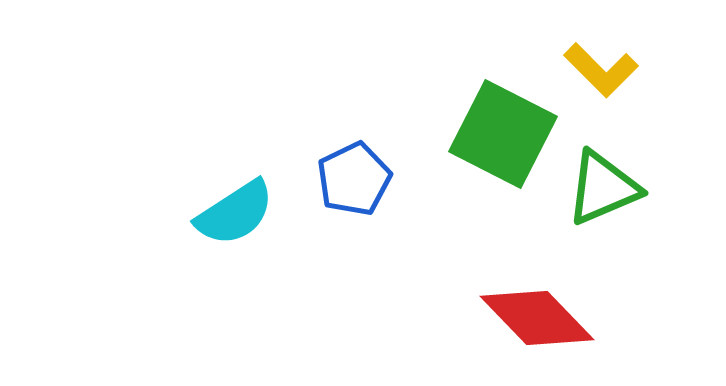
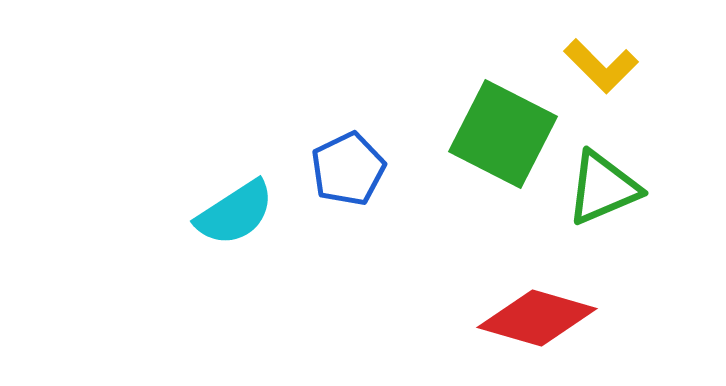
yellow L-shape: moved 4 px up
blue pentagon: moved 6 px left, 10 px up
red diamond: rotated 30 degrees counterclockwise
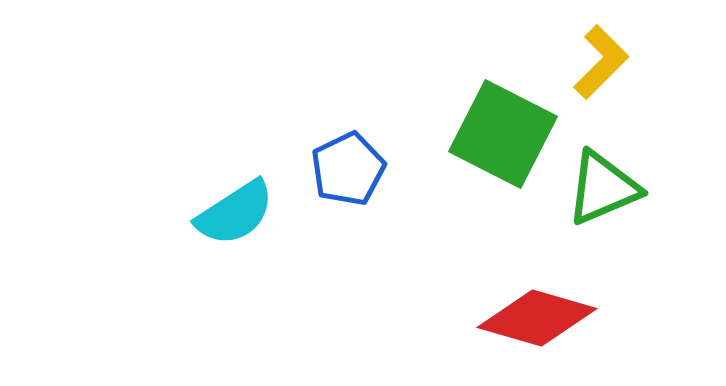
yellow L-shape: moved 4 px up; rotated 90 degrees counterclockwise
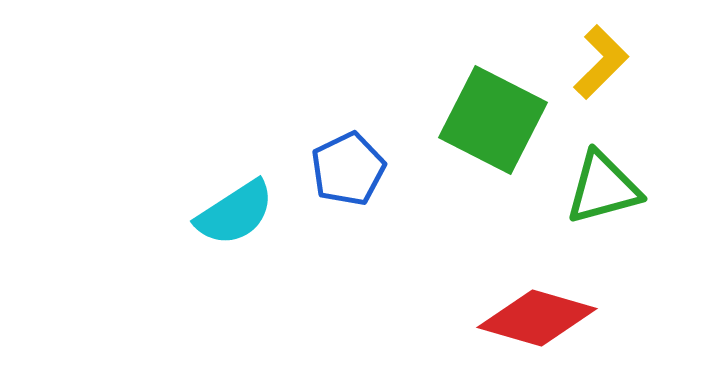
green square: moved 10 px left, 14 px up
green triangle: rotated 8 degrees clockwise
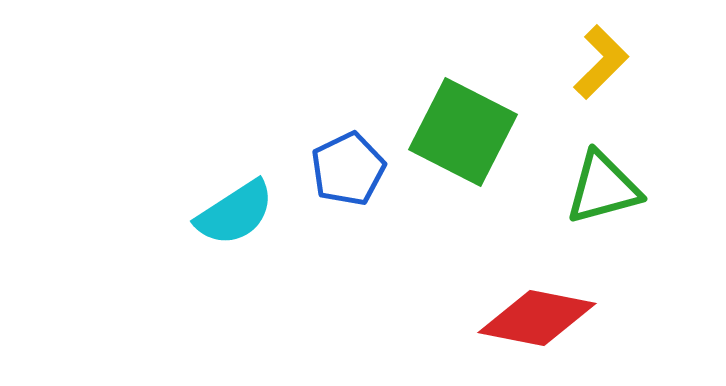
green square: moved 30 px left, 12 px down
red diamond: rotated 5 degrees counterclockwise
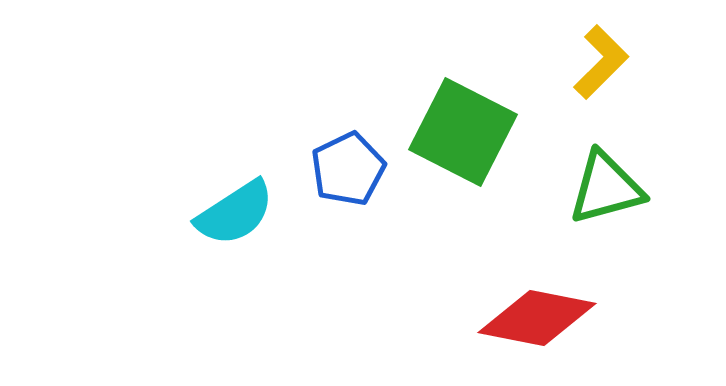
green triangle: moved 3 px right
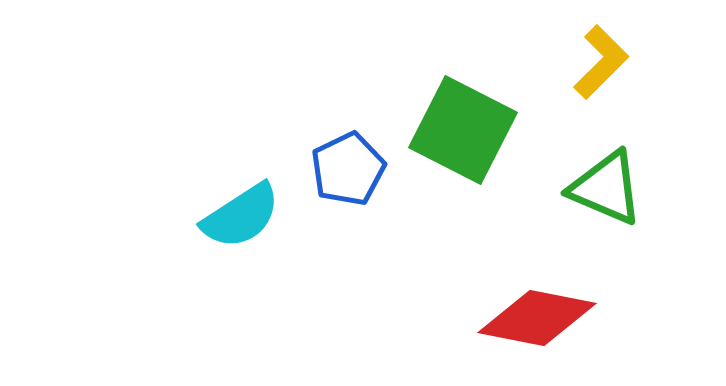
green square: moved 2 px up
green triangle: rotated 38 degrees clockwise
cyan semicircle: moved 6 px right, 3 px down
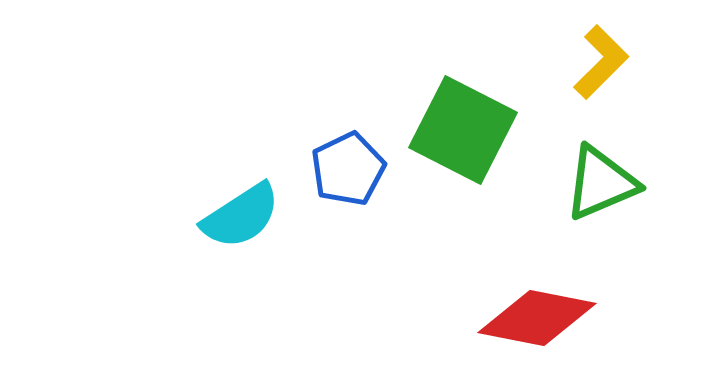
green triangle: moved 5 px left, 5 px up; rotated 46 degrees counterclockwise
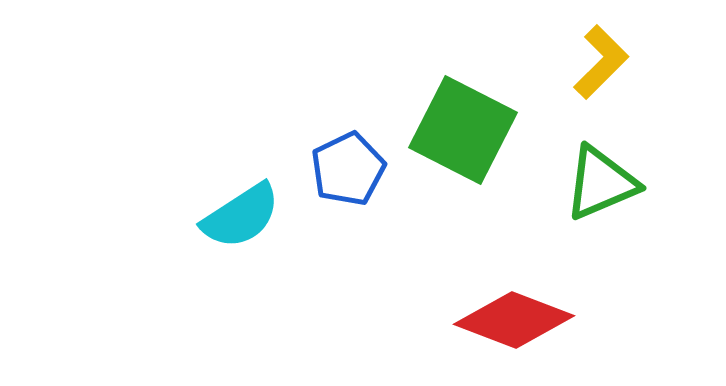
red diamond: moved 23 px left, 2 px down; rotated 10 degrees clockwise
